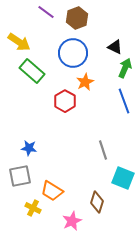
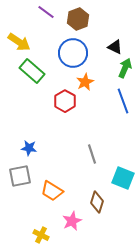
brown hexagon: moved 1 px right, 1 px down
blue line: moved 1 px left
gray line: moved 11 px left, 4 px down
yellow cross: moved 8 px right, 27 px down
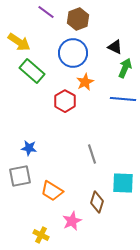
blue line: moved 2 px up; rotated 65 degrees counterclockwise
cyan square: moved 5 px down; rotated 20 degrees counterclockwise
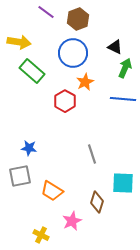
yellow arrow: rotated 25 degrees counterclockwise
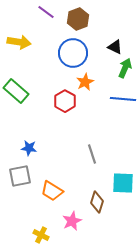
green rectangle: moved 16 px left, 20 px down
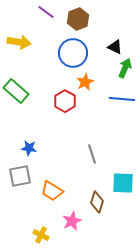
blue line: moved 1 px left
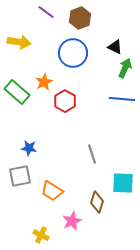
brown hexagon: moved 2 px right, 1 px up
orange star: moved 41 px left
green rectangle: moved 1 px right, 1 px down
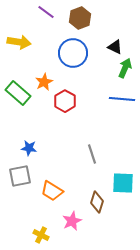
green rectangle: moved 1 px right, 1 px down
